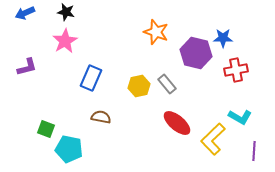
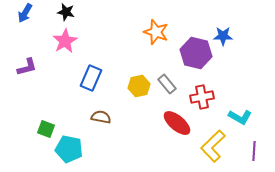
blue arrow: rotated 36 degrees counterclockwise
blue star: moved 2 px up
red cross: moved 34 px left, 27 px down
yellow L-shape: moved 7 px down
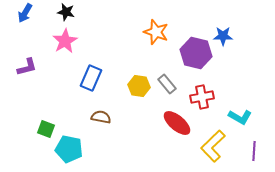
yellow hexagon: rotated 20 degrees clockwise
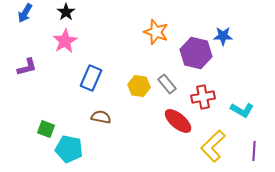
black star: rotated 24 degrees clockwise
red cross: moved 1 px right
cyan L-shape: moved 2 px right, 7 px up
red ellipse: moved 1 px right, 2 px up
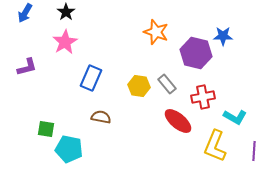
pink star: moved 1 px down
cyan L-shape: moved 7 px left, 7 px down
green square: rotated 12 degrees counterclockwise
yellow L-shape: moved 2 px right; rotated 24 degrees counterclockwise
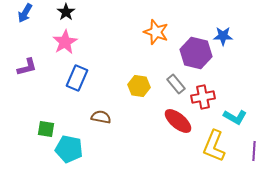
blue rectangle: moved 14 px left
gray rectangle: moved 9 px right
yellow L-shape: moved 1 px left
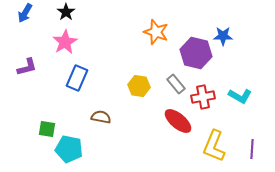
cyan L-shape: moved 5 px right, 21 px up
green square: moved 1 px right
purple line: moved 2 px left, 2 px up
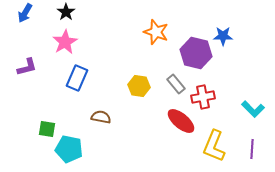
cyan L-shape: moved 13 px right, 13 px down; rotated 15 degrees clockwise
red ellipse: moved 3 px right
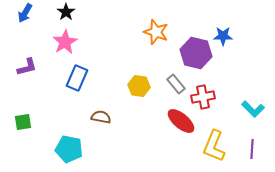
green square: moved 24 px left, 7 px up; rotated 18 degrees counterclockwise
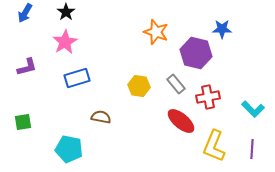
blue star: moved 1 px left, 7 px up
blue rectangle: rotated 50 degrees clockwise
red cross: moved 5 px right
